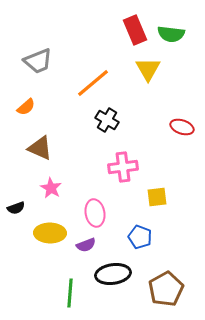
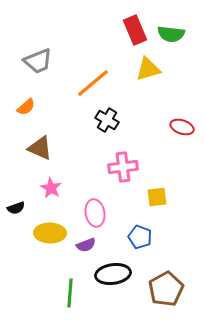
yellow triangle: rotated 44 degrees clockwise
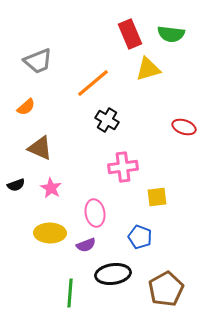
red rectangle: moved 5 px left, 4 px down
red ellipse: moved 2 px right
black semicircle: moved 23 px up
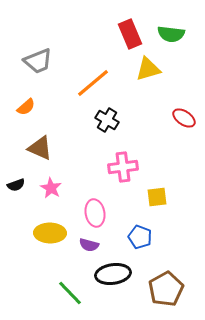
red ellipse: moved 9 px up; rotated 15 degrees clockwise
purple semicircle: moved 3 px right; rotated 36 degrees clockwise
green line: rotated 48 degrees counterclockwise
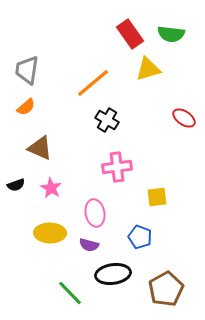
red rectangle: rotated 12 degrees counterclockwise
gray trapezoid: moved 11 px left, 9 px down; rotated 120 degrees clockwise
pink cross: moved 6 px left
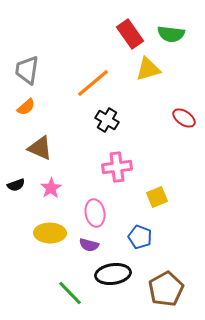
pink star: rotated 10 degrees clockwise
yellow square: rotated 15 degrees counterclockwise
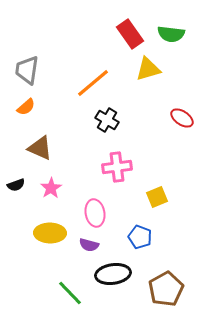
red ellipse: moved 2 px left
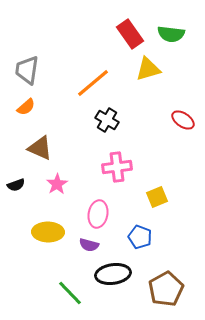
red ellipse: moved 1 px right, 2 px down
pink star: moved 6 px right, 4 px up
pink ellipse: moved 3 px right, 1 px down; rotated 20 degrees clockwise
yellow ellipse: moved 2 px left, 1 px up
